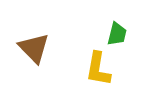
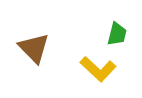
yellow L-shape: rotated 57 degrees counterclockwise
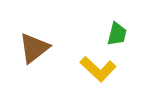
brown triangle: rotated 36 degrees clockwise
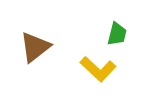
brown triangle: moved 1 px right, 1 px up
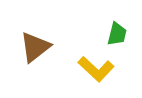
yellow L-shape: moved 2 px left
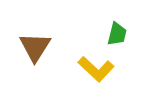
brown triangle: rotated 20 degrees counterclockwise
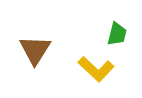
brown triangle: moved 3 px down
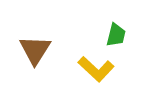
green trapezoid: moved 1 px left, 1 px down
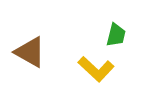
brown triangle: moved 5 px left, 2 px down; rotated 32 degrees counterclockwise
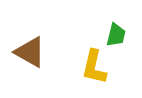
yellow L-shape: moved 2 px left, 2 px up; rotated 60 degrees clockwise
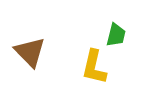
brown triangle: rotated 16 degrees clockwise
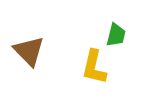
brown triangle: moved 1 px left, 1 px up
